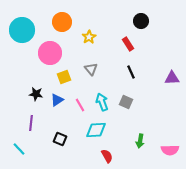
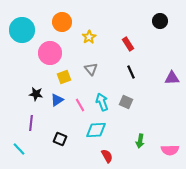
black circle: moved 19 px right
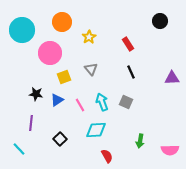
black square: rotated 24 degrees clockwise
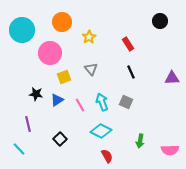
purple line: moved 3 px left, 1 px down; rotated 21 degrees counterclockwise
cyan diamond: moved 5 px right, 1 px down; rotated 30 degrees clockwise
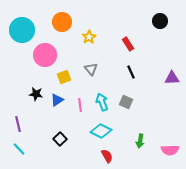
pink circle: moved 5 px left, 2 px down
pink line: rotated 24 degrees clockwise
purple line: moved 10 px left
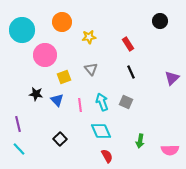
yellow star: rotated 24 degrees clockwise
purple triangle: rotated 42 degrees counterclockwise
blue triangle: rotated 40 degrees counterclockwise
cyan diamond: rotated 40 degrees clockwise
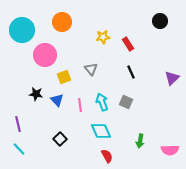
yellow star: moved 14 px right
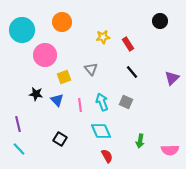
black line: moved 1 px right; rotated 16 degrees counterclockwise
black square: rotated 16 degrees counterclockwise
